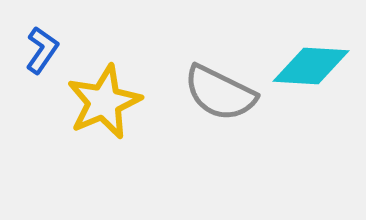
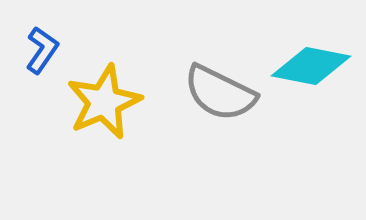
cyan diamond: rotated 8 degrees clockwise
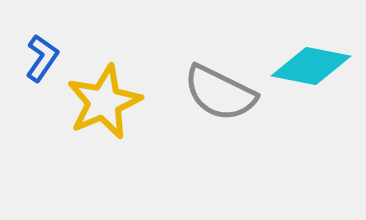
blue L-shape: moved 8 px down
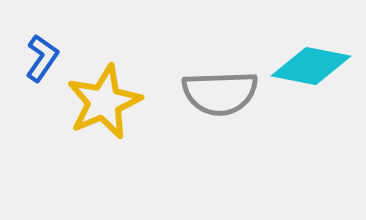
gray semicircle: rotated 28 degrees counterclockwise
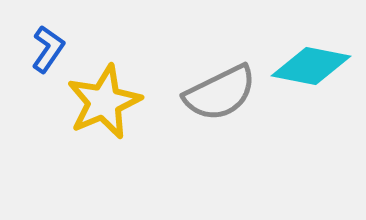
blue L-shape: moved 6 px right, 9 px up
gray semicircle: rotated 24 degrees counterclockwise
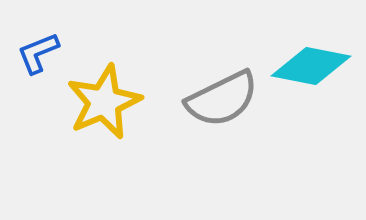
blue L-shape: moved 10 px left, 4 px down; rotated 147 degrees counterclockwise
gray semicircle: moved 2 px right, 6 px down
